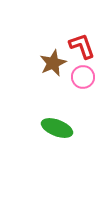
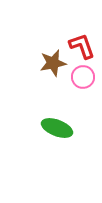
brown star: rotated 12 degrees clockwise
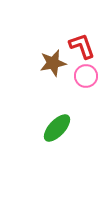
pink circle: moved 3 px right, 1 px up
green ellipse: rotated 68 degrees counterclockwise
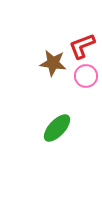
red L-shape: rotated 92 degrees counterclockwise
brown star: rotated 20 degrees clockwise
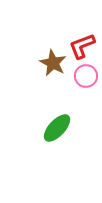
brown star: rotated 20 degrees clockwise
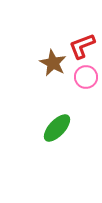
pink circle: moved 1 px down
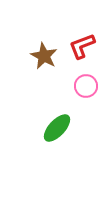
brown star: moved 9 px left, 7 px up
pink circle: moved 9 px down
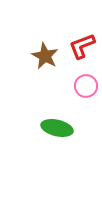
brown star: moved 1 px right
green ellipse: rotated 60 degrees clockwise
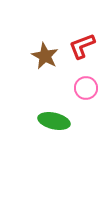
pink circle: moved 2 px down
green ellipse: moved 3 px left, 7 px up
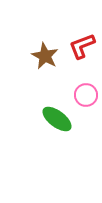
pink circle: moved 7 px down
green ellipse: moved 3 px right, 2 px up; rotated 24 degrees clockwise
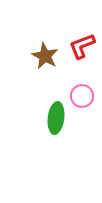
pink circle: moved 4 px left, 1 px down
green ellipse: moved 1 px left, 1 px up; rotated 60 degrees clockwise
